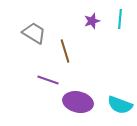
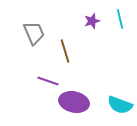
cyan line: rotated 18 degrees counterclockwise
gray trapezoid: rotated 35 degrees clockwise
purple line: moved 1 px down
purple ellipse: moved 4 px left
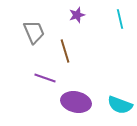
purple star: moved 15 px left, 6 px up
gray trapezoid: moved 1 px up
purple line: moved 3 px left, 3 px up
purple ellipse: moved 2 px right
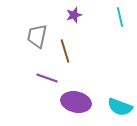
purple star: moved 3 px left
cyan line: moved 2 px up
gray trapezoid: moved 3 px right, 4 px down; rotated 145 degrees counterclockwise
purple line: moved 2 px right
cyan semicircle: moved 2 px down
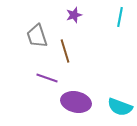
cyan line: rotated 24 degrees clockwise
gray trapezoid: rotated 30 degrees counterclockwise
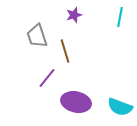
purple line: rotated 70 degrees counterclockwise
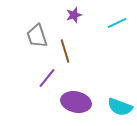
cyan line: moved 3 px left, 6 px down; rotated 54 degrees clockwise
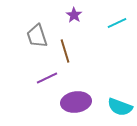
purple star: rotated 21 degrees counterclockwise
purple line: rotated 25 degrees clockwise
purple ellipse: rotated 20 degrees counterclockwise
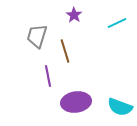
gray trapezoid: rotated 35 degrees clockwise
purple line: moved 1 px right, 2 px up; rotated 75 degrees counterclockwise
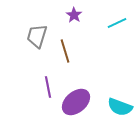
purple line: moved 11 px down
purple ellipse: rotated 32 degrees counterclockwise
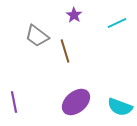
gray trapezoid: rotated 70 degrees counterclockwise
purple line: moved 34 px left, 15 px down
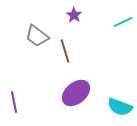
cyan line: moved 6 px right, 1 px up
purple ellipse: moved 9 px up
